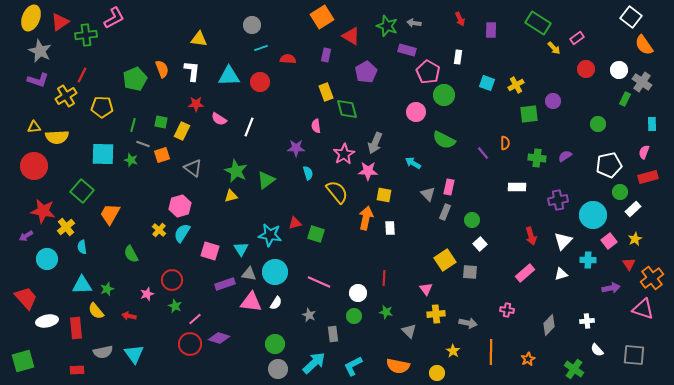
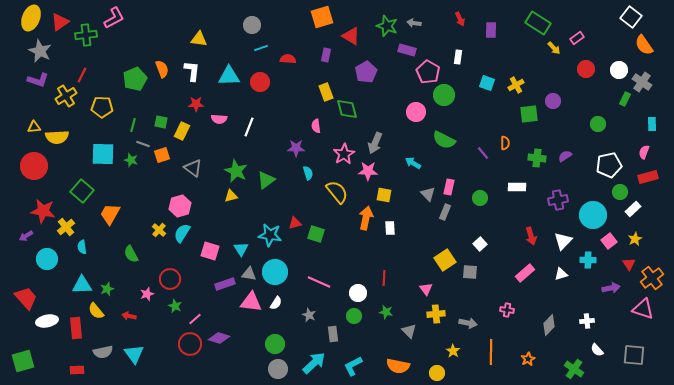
orange square at (322, 17): rotated 15 degrees clockwise
pink semicircle at (219, 119): rotated 28 degrees counterclockwise
green circle at (472, 220): moved 8 px right, 22 px up
red circle at (172, 280): moved 2 px left, 1 px up
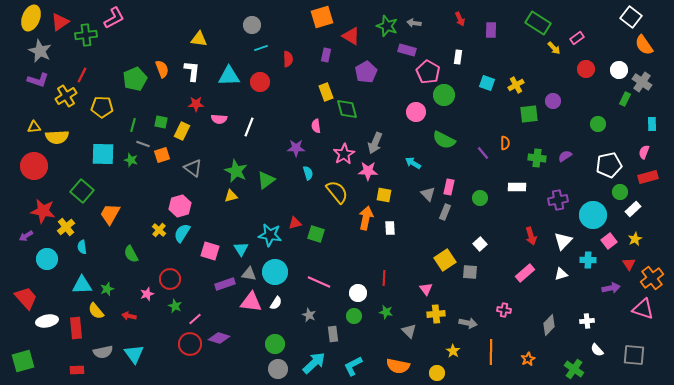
red semicircle at (288, 59): rotated 84 degrees clockwise
pink cross at (507, 310): moved 3 px left
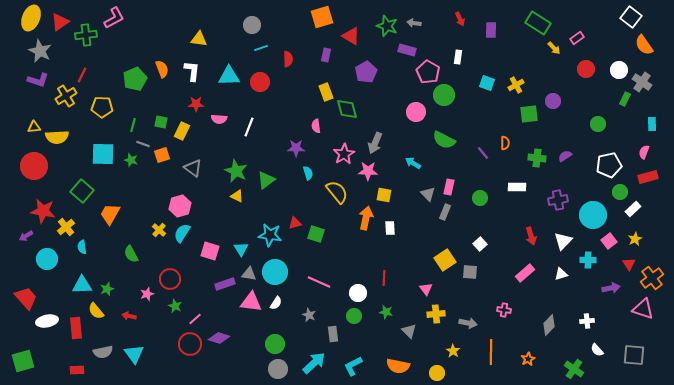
yellow triangle at (231, 196): moved 6 px right; rotated 40 degrees clockwise
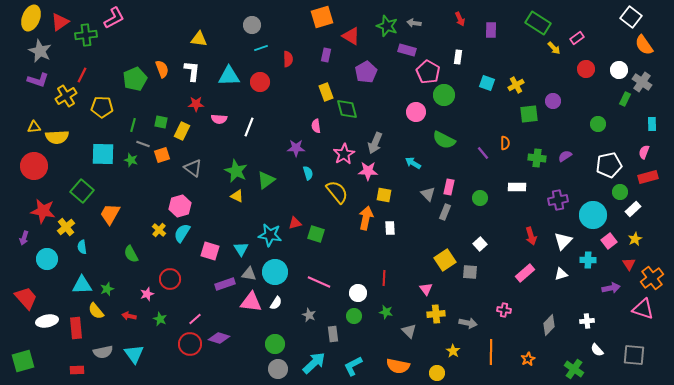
purple arrow at (26, 236): moved 2 px left, 2 px down; rotated 40 degrees counterclockwise
green star at (175, 306): moved 15 px left, 13 px down
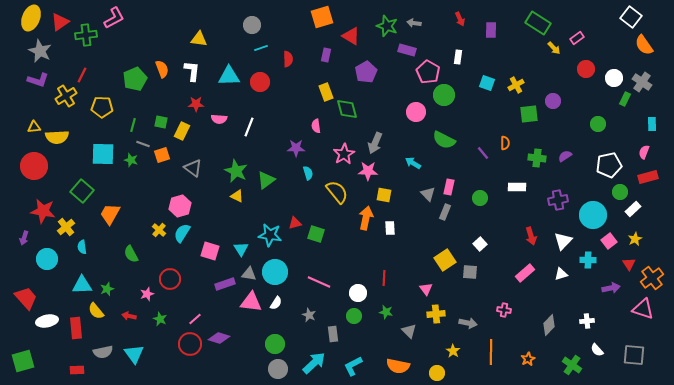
white circle at (619, 70): moved 5 px left, 8 px down
green cross at (574, 369): moved 2 px left, 4 px up
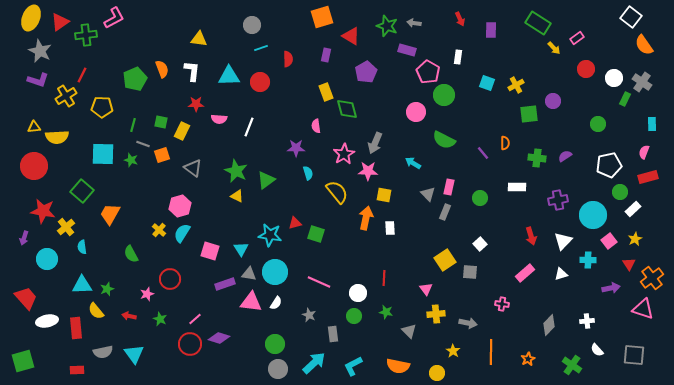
pink cross at (504, 310): moved 2 px left, 6 px up
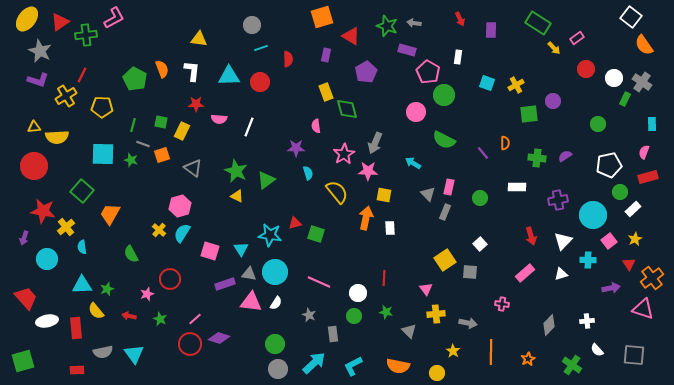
yellow ellipse at (31, 18): moved 4 px left, 1 px down; rotated 15 degrees clockwise
green pentagon at (135, 79): rotated 20 degrees counterclockwise
